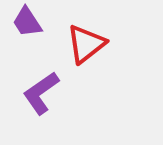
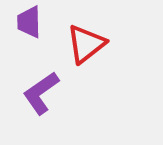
purple trapezoid: moved 2 px right; rotated 32 degrees clockwise
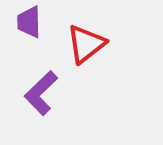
purple L-shape: rotated 9 degrees counterclockwise
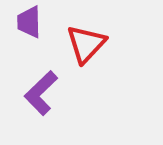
red triangle: rotated 9 degrees counterclockwise
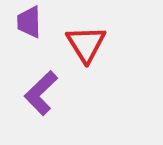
red triangle: rotated 15 degrees counterclockwise
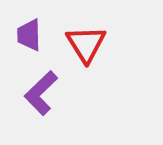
purple trapezoid: moved 13 px down
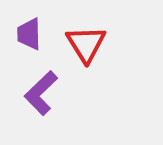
purple trapezoid: moved 1 px up
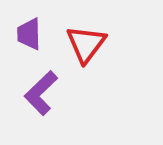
red triangle: rotated 9 degrees clockwise
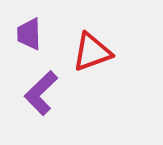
red triangle: moved 6 px right, 8 px down; rotated 33 degrees clockwise
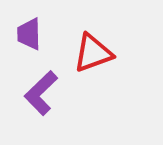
red triangle: moved 1 px right, 1 px down
